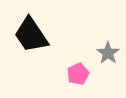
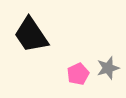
gray star: moved 15 px down; rotated 20 degrees clockwise
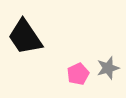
black trapezoid: moved 6 px left, 2 px down
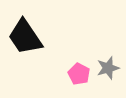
pink pentagon: moved 1 px right; rotated 20 degrees counterclockwise
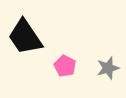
pink pentagon: moved 14 px left, 8 px up
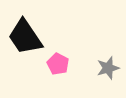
pink pentagon: moved 7 px left, 2 px up
